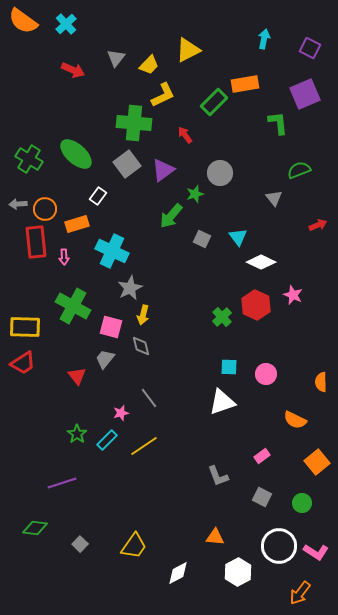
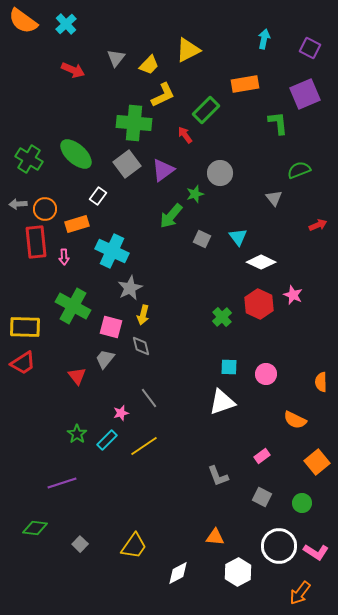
green rectangle at (214, 102): moved 8 px left, 8 px down
red hexagon at (256, 305): moved 3 px right, 1 px up
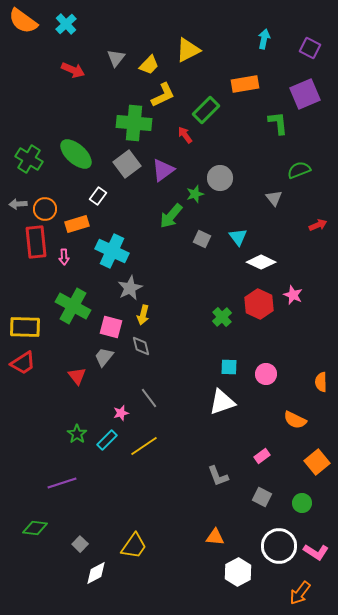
gray circle at (220, 173): moved 5 px down
gray trapezoid at (105, 359): moved 1 px left, 2 px up
white diamond at (178, 573): moved 82 px left
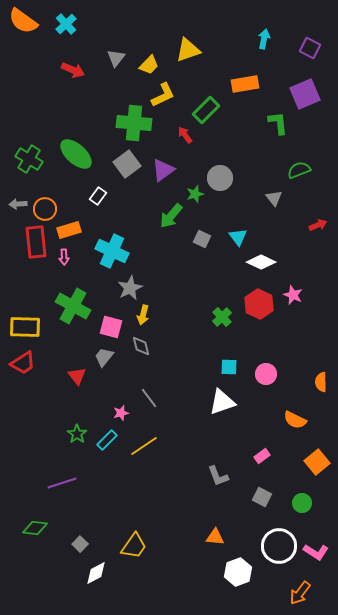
yellow triangle at (188, 50): rotated 8 degrees clockwise
orange rectangle at (77, 224): moved 8 px left, 6 px down
white hexagon at (238, 572): rotated 8 degrees clockwise
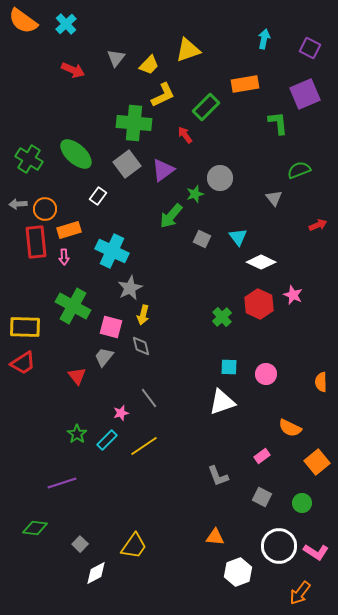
green rectangle at (206, 110): moved 3 px up
orange semicircle at (295, 420): moved 5 px left, 8 px down
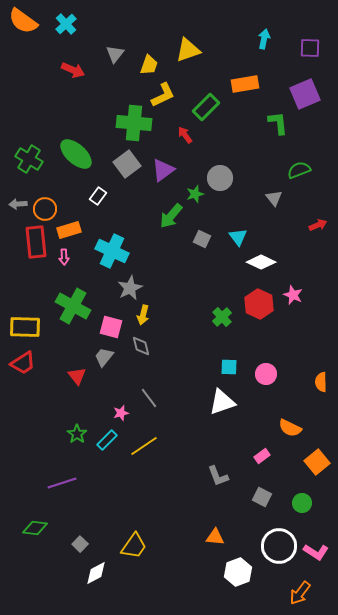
purple square at (310, 48): rotated 25 degrees counterclockwise
gray triangle at (116, 58): moved 1 px left, 4 px up
yellow trapezoid at (149, 65): rotated 25 degrees counterclockwise
